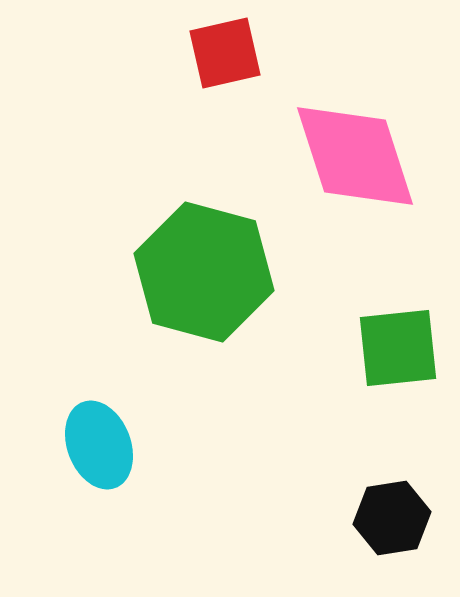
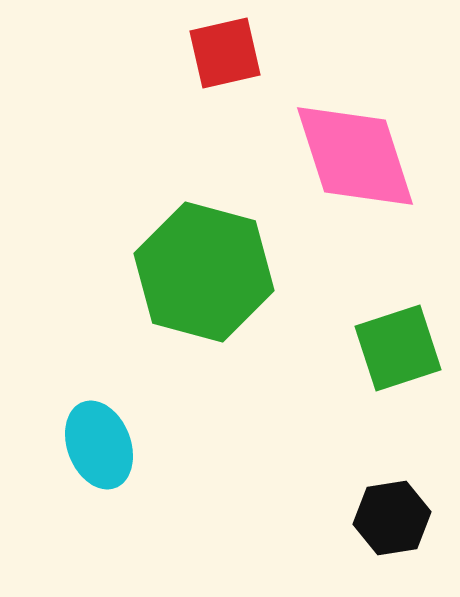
green square: rotated 12 degrees counterclockwise
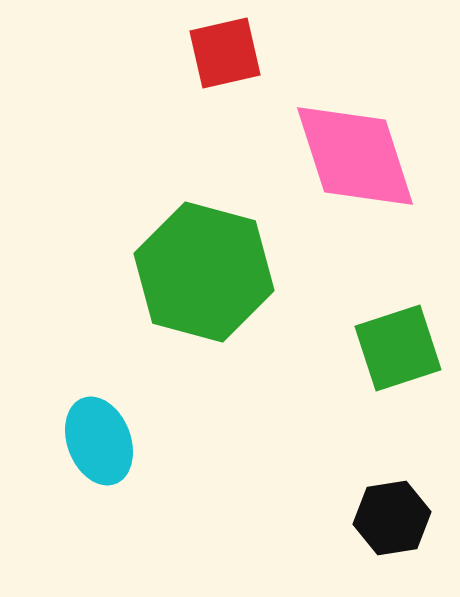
cyan ellipse: moved 4 px up
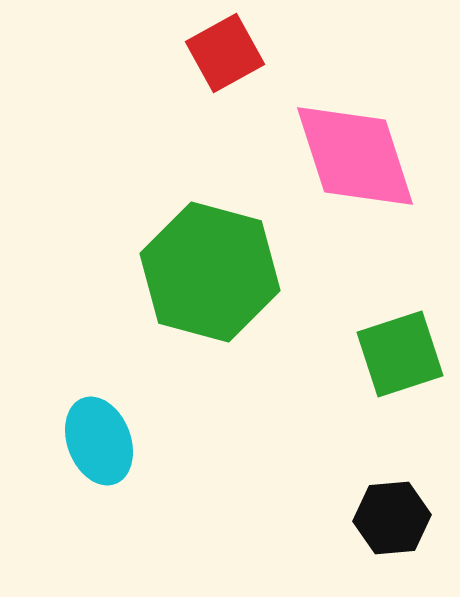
red square: rotated 16 degrees counterclockwise
green hexagon: moved 6 px right
green square: moved 2 px right, 6 px down
black hexagon: rotated 4 degrees clockwise
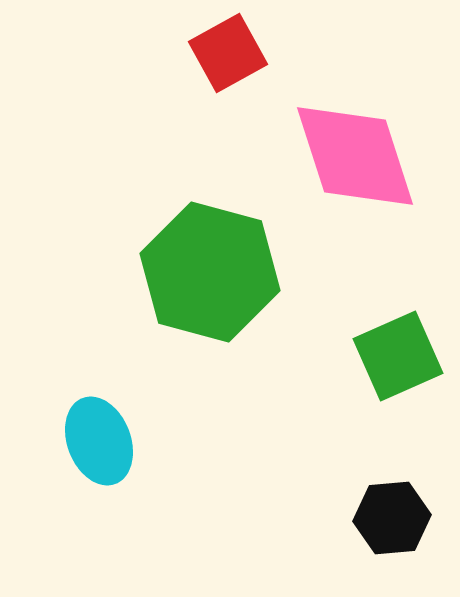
red square: moved 3 px right
green square: moved 2 px left, 2 px down; rotated 6 degrees counterclockwise
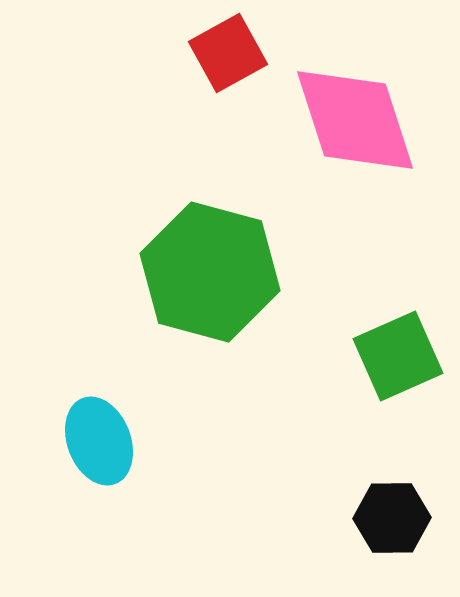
pink diamond: moved 36 px up
black hexagon: rotated 4 degrees clockwise
